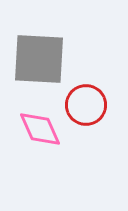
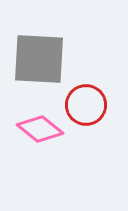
pink diamond: rotated 27 degrees counterclockwise
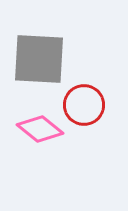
red circle: moved 2 px left
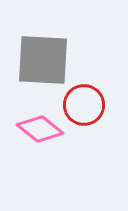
gray square: moved 4 px right, 1 px down
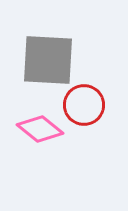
gray square: moved 5 px right
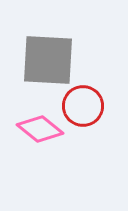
red circle: moved 1 px left, 1 px down
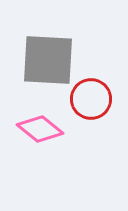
red circle: moved 8 px right, 7 px up
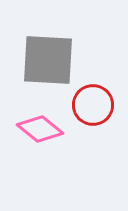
red circle: moved 2 px right, 6 px down
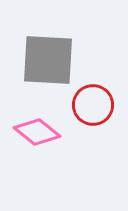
pink diamond: moved 3 px left, 3 px down
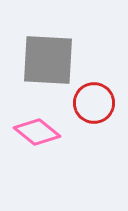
red circle: moved 1 px right, 2 px up
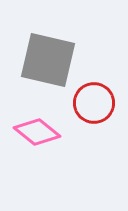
gray square: rotated 10 degrees clockwise
